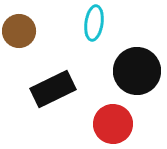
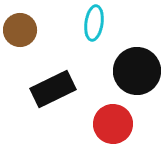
brown circle: moved 1 px right, 1 px up
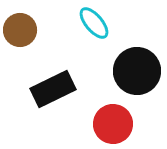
cyan ellipse: rotated 48 degrees counterclockwise
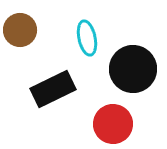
cyan ellipse: moved 7 px left, 15 px down; rotated 28 degrees clockwise
black circle: moved 4 px left, 2 px up
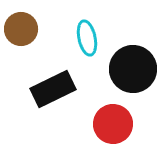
brown circle: moved 1 px right, 1 px up
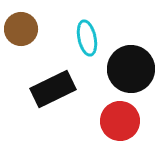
black circle: moved 2 px left
red circle: moved 7 px right, 3 px up
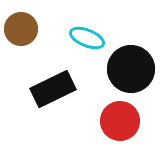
cyan ellipse: rotated 56 degrees counterclockwise
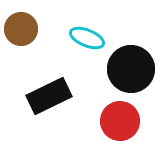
black rectangle: moved 4 px left, 7 px down
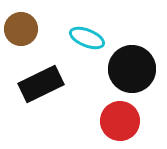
black circle: moved 1 px right
black rectangle: moved 8 px left, 12 px up
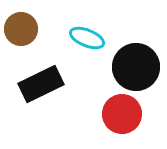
black circle: moved 4 px right, 2 px up
red circle: moved 2 px right, 7 px up
